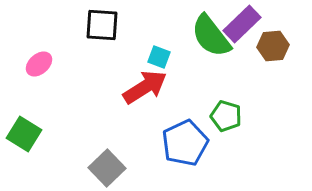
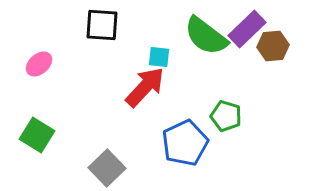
purple rectangle: moved 5 px right, 5 px down
green semicircle: moved 5 px left; rotated 15 degrees counterclockwise
cyan square: rotated 15 degrees counterclockwise
red arrow: rotated 15 degrees counterclockwise
green square: moved 13 px right, 1 px down
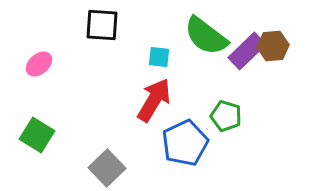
purple rectangle: moved 22 px down
red arrow: moved 9 px right, 13 px down; rotated 12 degrees counterclockwise
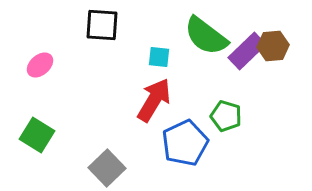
pink ellipse: moved 1 px right, 1 px down
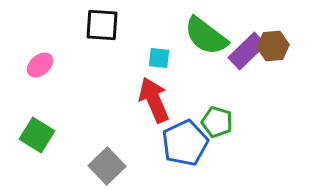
cyan square: moved 1 px down
red arrow: rotated 54 degrees counterclockwise
green pentagon: moved 9 px left, 6 px down
gray square: moved 2 px up
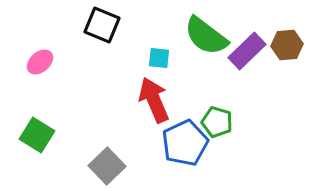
black square: rotated 18 degrees clockwise
brown hexagon: moved 14 px right, 1 px up
pink ellipse: moved 3 px up
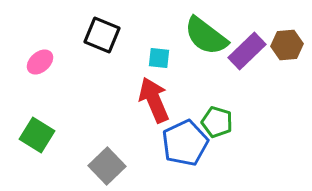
black square: moved 10 px down
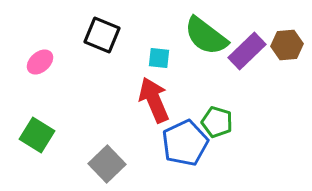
gray square: moved 2 px up
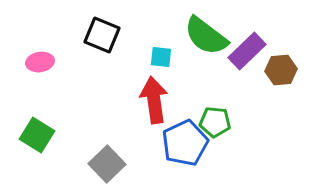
brown hexagon: moved 6 px left, 25 px down
cyan square: moved 2 px right, 1 px up
pink ellipse: rotated 32 degrees clockwise
red arrow: rotated 15 degrees clockwise
green pentagon: moved 2 px left; rotated 12 degrees counterclockwise
